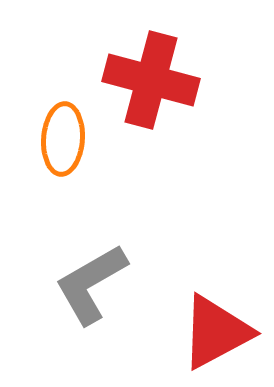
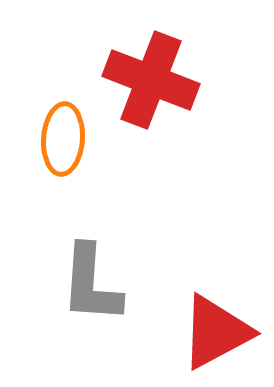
red cross: rotated 6 degrees clockwise
gray L-shape: rotated 56 degrees counterclockwise
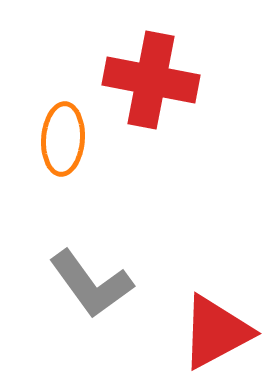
red cross: rotated 10 degrees counterclockwise
gray L-shape: rotated 40 degrees counterclockwise
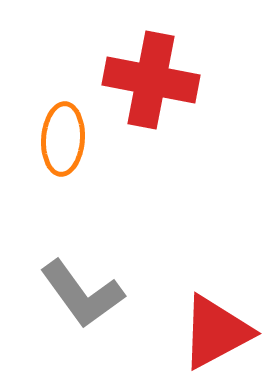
gray L-shape: moved 9 px left, 10 px down
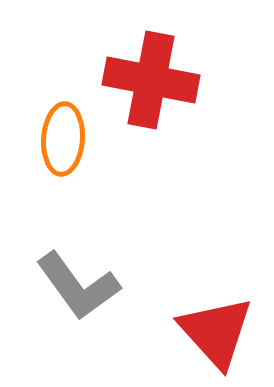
gray L-shape: moved 4 px left, 8 px up
red triangle: rotated 44 degrees counterclockwise
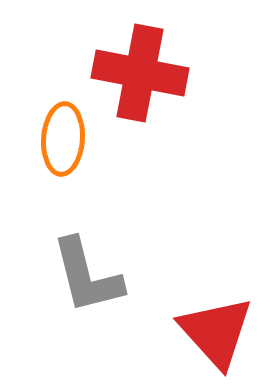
red cross: moved 11 px left, 7 px up
gray L-shape: moved 9 px right, 10 px up; rotated 22 degrees clockwise
